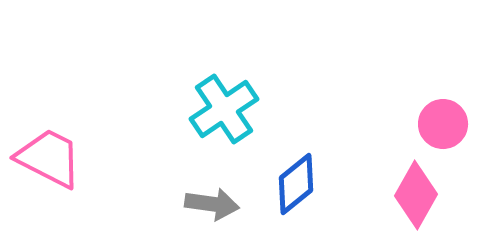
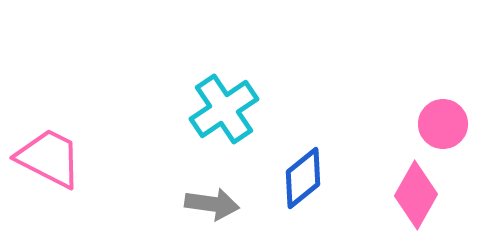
blue diamond: moved 7 px right, 6 px up
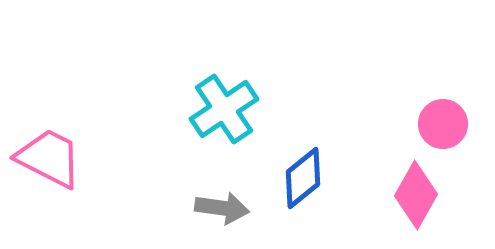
gray arrow: moved 10 px right, 4 px down
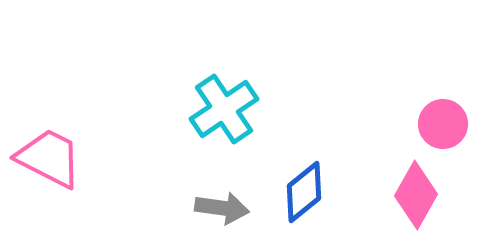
blue diamond: moved 1 px right, 14 px down
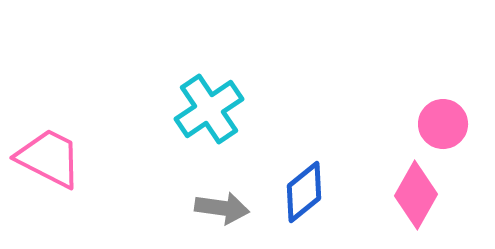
cyan cross: moved 15 px left
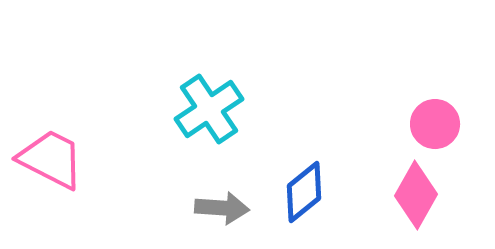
pink circle: moved 8 px left
pink trapezoid: moved 2 px right, 1 px down
gray arrow: rotated 4 degrees counterclockwise
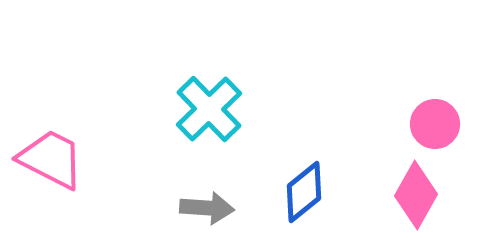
cyan cross: rotated 10 degrees counterclockwise
gray arrow: moved 15 px left
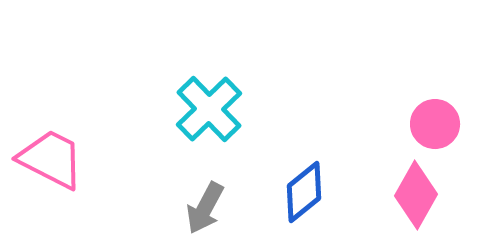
gray arrow: moved 2 px left; rotated 114 degrees clockwise
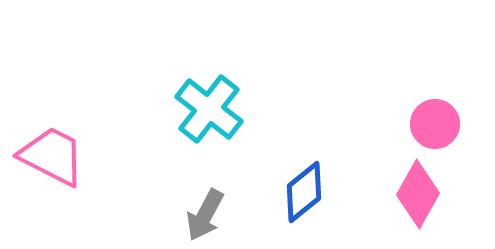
cyan cross: rotated 8 degrees counterclockwise
pink trapezoid: moved 1 px right, 3 px up
pink diamond: moved 2 px right, 1 px up
gray arrow: moved 7 px down
